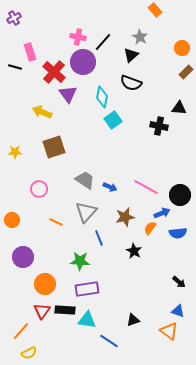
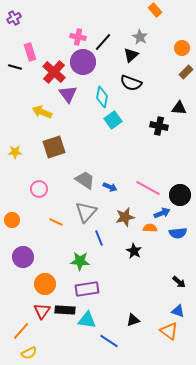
pink line at (146, 187): moved 2 px right, 1 px down
orange semicircle at (150, 228): rotated 56 degrees clockwise
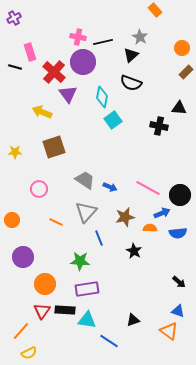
black line at (103, 42): rotated 36 degrees clockwise
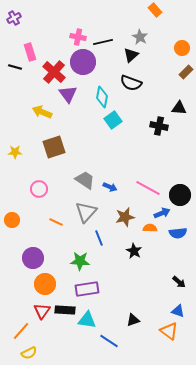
purple circle at (23, 257): moved 10 px right, 1 px down
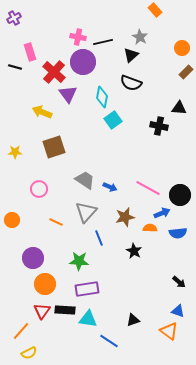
green star at (80, 261): moved 1 px left
cyan triangle at (87, 320): moved 1 px right, 1 px up
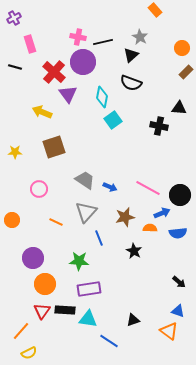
pink rectangle at (30, 52): moved 8 px up
purple rectangle at (87, 289): moved 2 px right
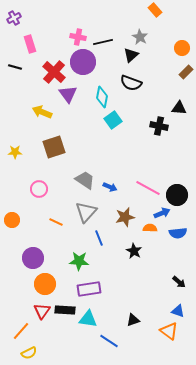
black circle at (180, 195): moved 3 px left
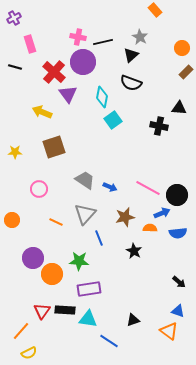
gray triangle at (86, 212): moved 1 px left, 2 px down
orange circle at (45, 284): moved 7 px right, 10 px up
